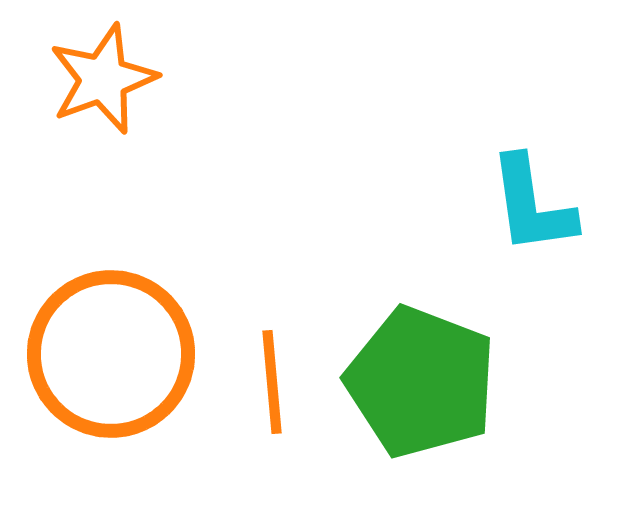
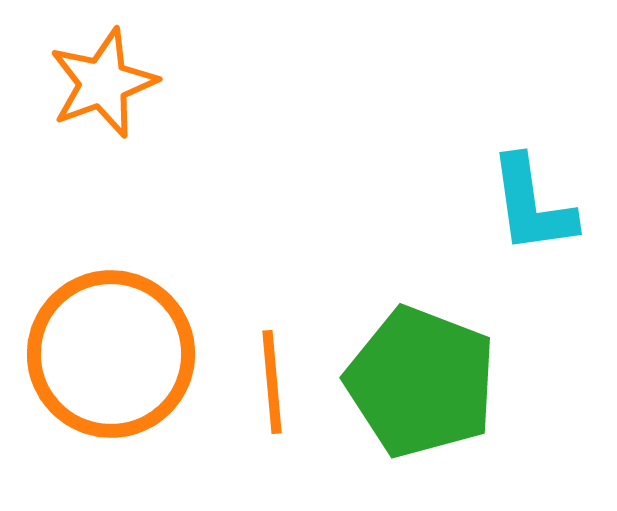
orange star: moved 4 px down
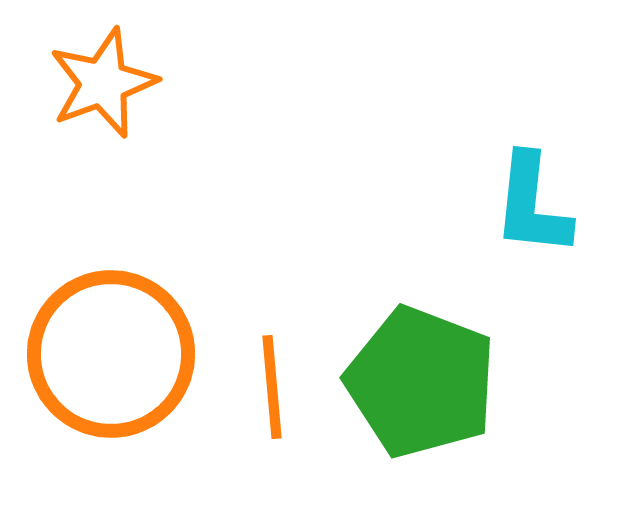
cyan L-shape: rotated 14 degrees clockwise
orange line: moved 5 px down
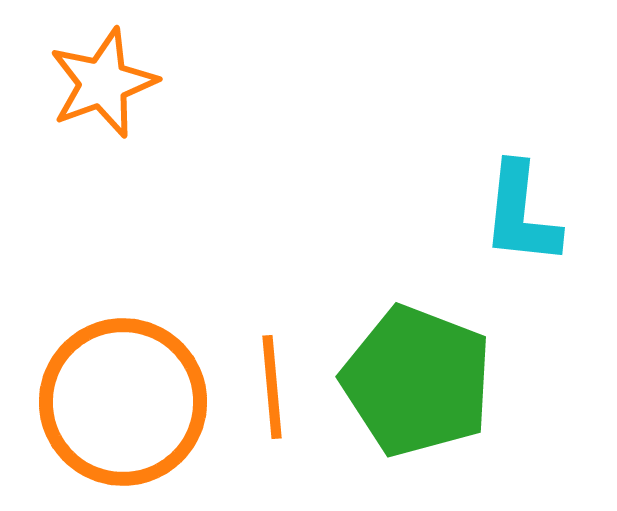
cyan L-shape: moved 11 px left, 9 px down
orange circle: moved 12 px right, 48 px down
green pentagon: moved 4 px left, 1 px up
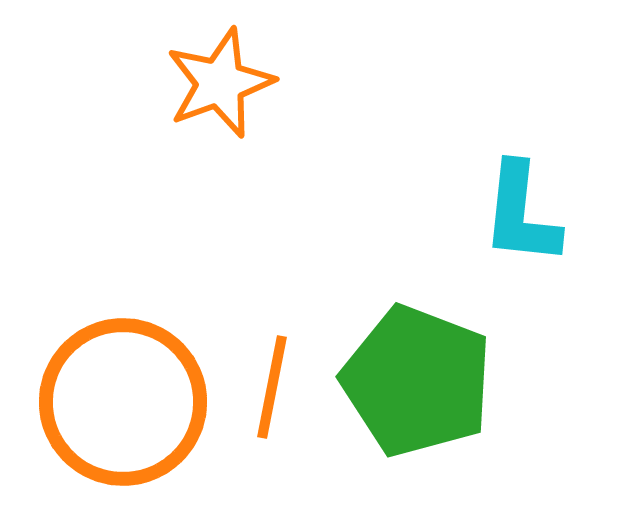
orange star: moved 117 px right
orange line: rotated 16 degrees clockwise
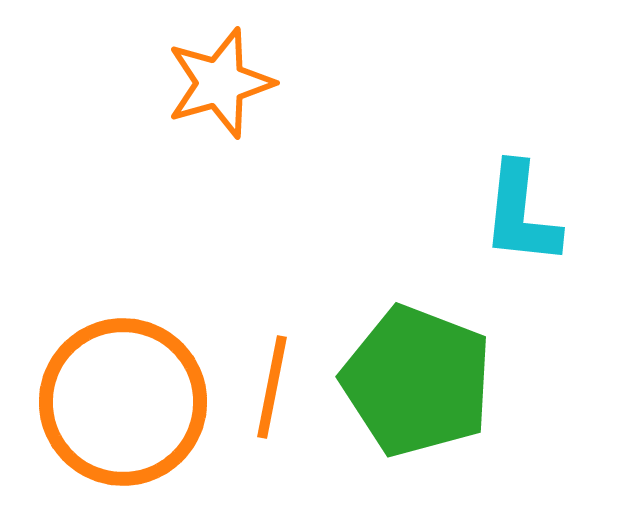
orange star: rotated 4 degrees clockwise
